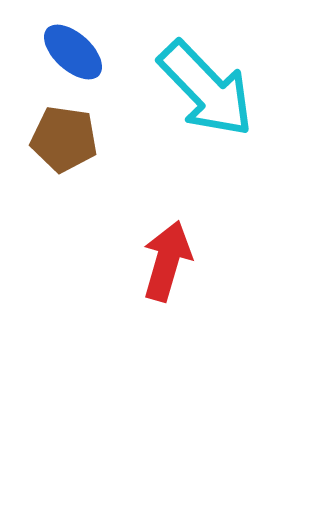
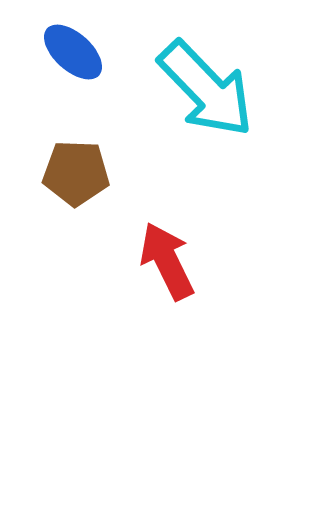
brown pentagon: moved 12 px right, 34 px down; rotated 6 degrees counterclockwise
red arrow: rotated 42 degrees counterclockwise
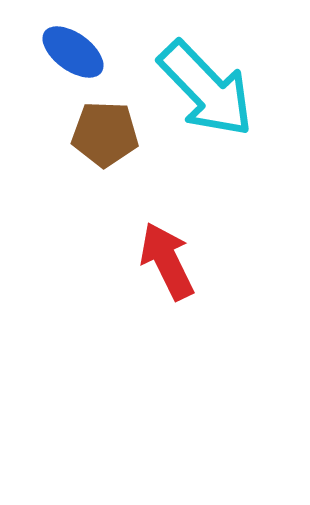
blue ellipse: rotated 6 degrees counterclockwise
brown pentagon: moved 29 px right, 39 px up
